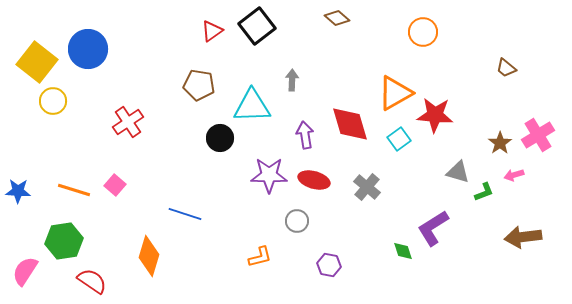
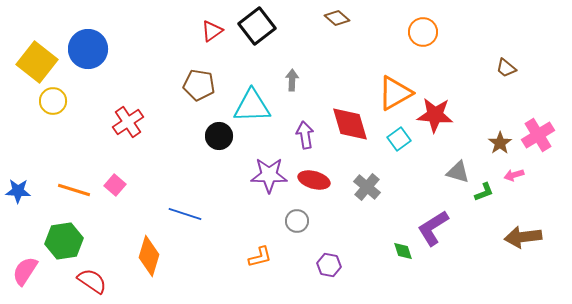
black circle: moved 1 px left, 2 px up
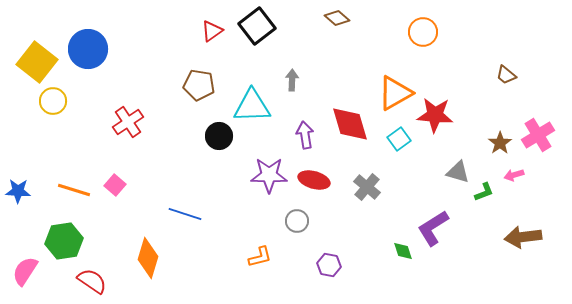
brown trapezoid: moved 7 px down
orange diamond: moved 1 px left, 2 px down
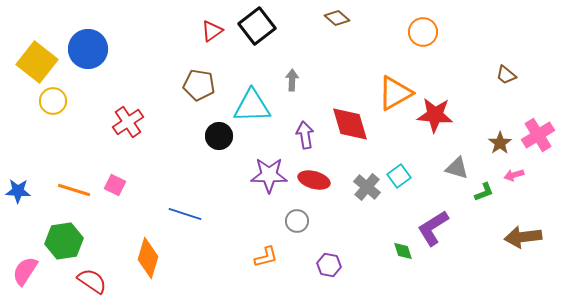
cyan square: moved 37 px down
gray triangle: moved 1 px left, 4 px up
pink square: rotated 15 degrees counterclockwise
orange L-shape: moved 6 px right
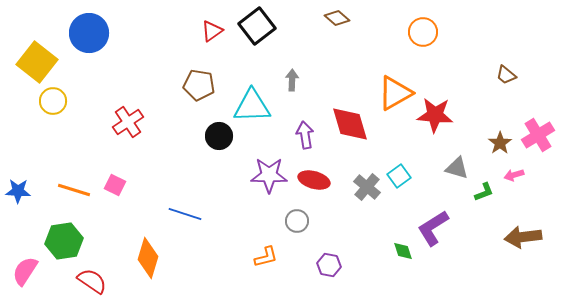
blue circle: moved 1 px right, 16 px up
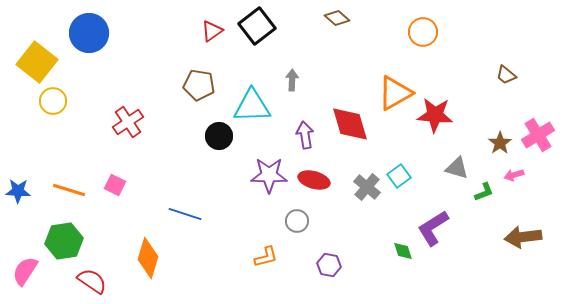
orange line: moved 5 px left
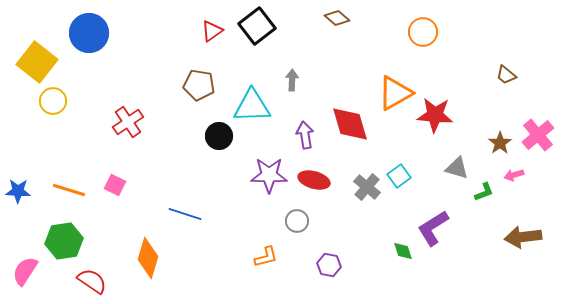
pink cross: rotated 8 degrees counterclockwise
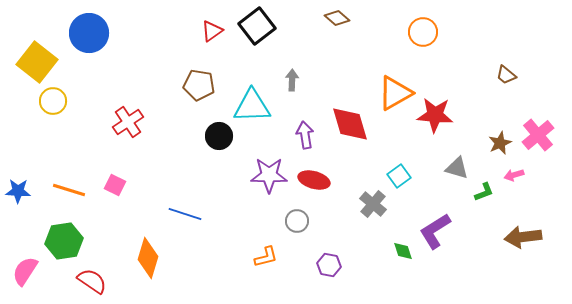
brown star: rotated 10 degrees clockwise
gray cross: moved 6 px right, 17 px down
purple L-shape: moved 2 px right, 3 px down
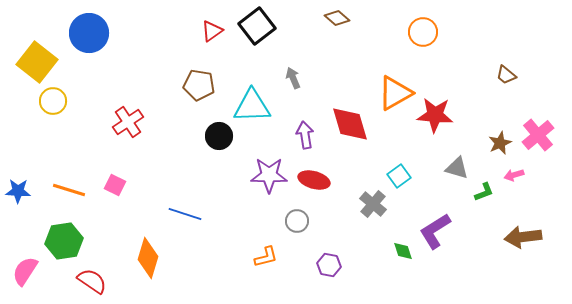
gray arrow: moved 1 px right, 2 px up; rotated 25 degrees counterclockwise
